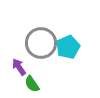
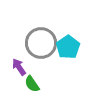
cyan pentagon: rotated 10 degrees counterclockwise
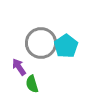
cyan pentagon: moved 2 px left, 1 px up
green semicircle: rotated 18 degrees clockwise
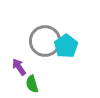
gray circle: moved 4 px right, 2 px up
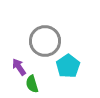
cyan pentagon: moved 2 px right, 20 px down
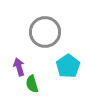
gray circle: moved 9 px up
purple arrow: rotated 18 degrees clockwise
